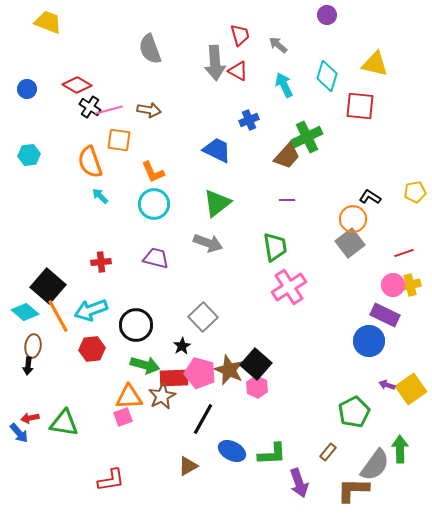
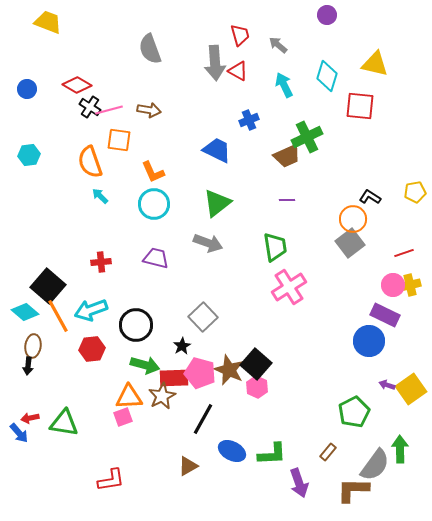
brown trapezoid at (287, 156): rotated 24 degrees clockwise
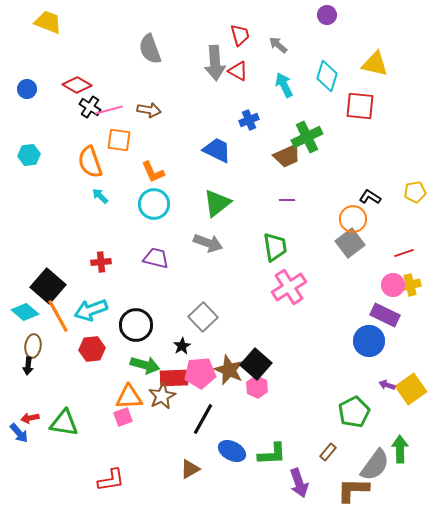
pink pentagon at (200, 373): rotated 20 degrees counterclockwise
brown triangle at (188, 466): moved 2 px right, 3 px down
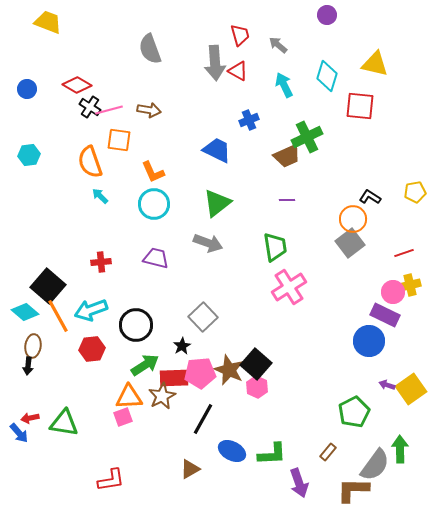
pink circle at (393, 285): moved 7 px down
green arrow at (145, 365): rotated 48 degrees counterclockwise
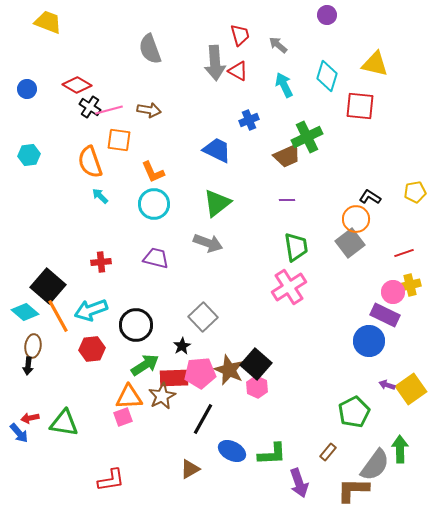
orange circle at (353, 219): moved 3 px right
green trapezoid at (275, 247): moved 21 px right
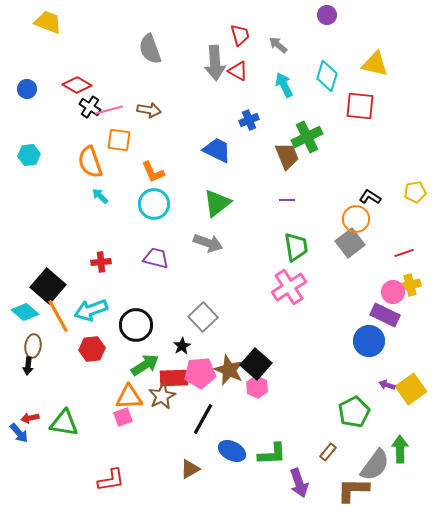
brown trapezoid at (287, 156): rotated 88 degrees counterclockwise
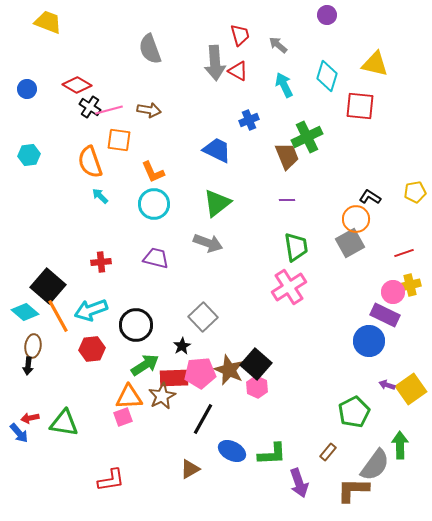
gray square at (350, 243): rotated 8 degrees clockwise
green arrow at (400, 449): moved 4 px up
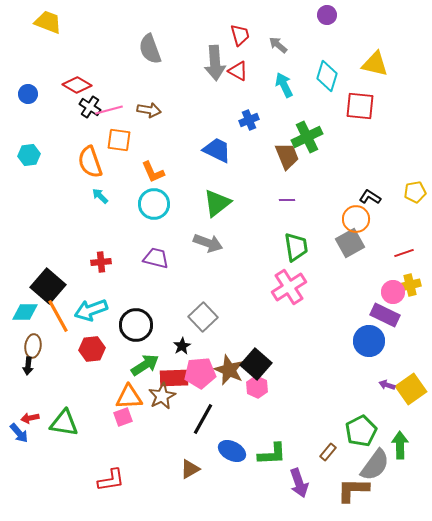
blue circle at (27, 89): moved 1 px right, 5 px down
cyan diamond at (25, 312): rotated 40 degrees counterclockwise
green pentagon at (354, 412): moved 7 px right, 19 px down
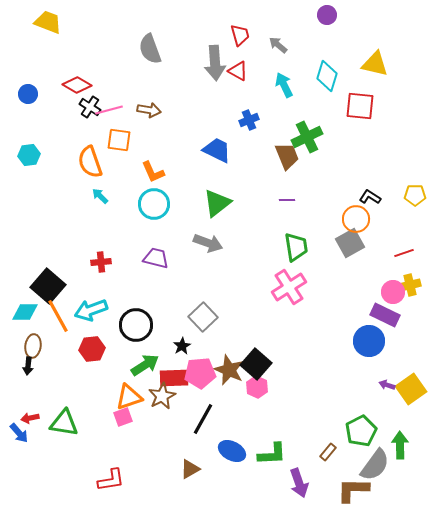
yellow pentagon at (415, 192): moved 3 px down; rotated 10 degrees clockwise
orange triangle at (129, 397): rotated 16 degrees counterclockwise
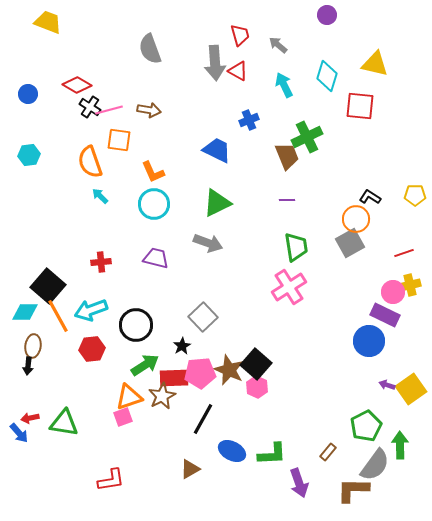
green triangle at (217, 203): rotated 12 degrees clockwise
green pentagon at (361, 431): moved 5 px right, 5 px up
